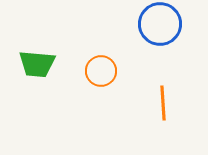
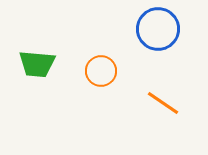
blue circle: moved 2 px left, 5 px down
orange line: rotated 52 degrees counterclockwise
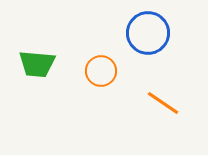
blue circle: moved 10 px left, 4 px down
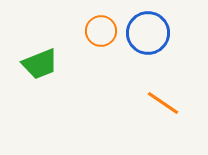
green trapezoid: moved 3 px right; rotated 27 degrees counterclockwise
orange circle: moved 40 px up
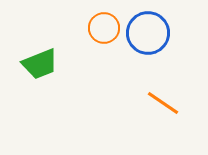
orange circle: moved 3 px right, 3 px up
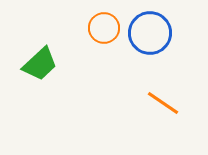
blue circle: moved 2 px right
green trapezoid: rotated 21 degrees counterclockwise
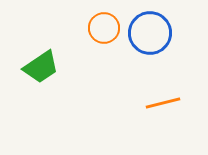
green trapezoid: moved 1 px right, 3 px down; rotated 9 degrees clockwise
orange line: rotated 48 degrees counterclockwise
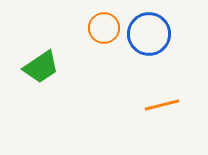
blue circle: moved 1 px left, 1 px down
orange line: moved 1 px left, 2 px down
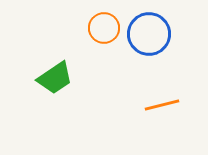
green trapezoid: moved 14 px right, 11 px down
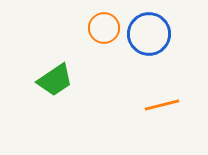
green trapezoid: moved 2 px down
